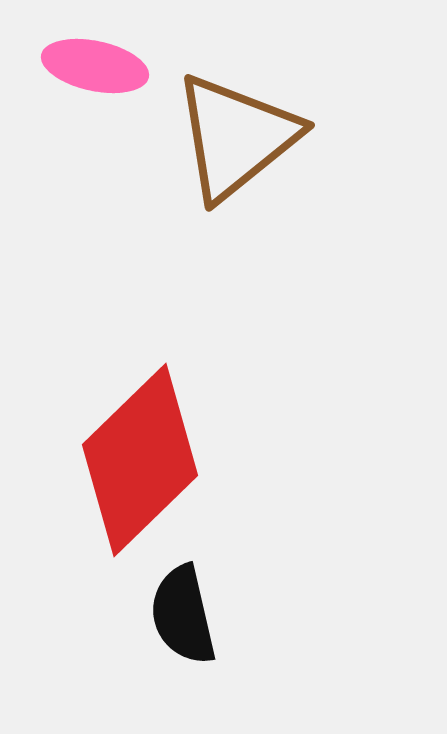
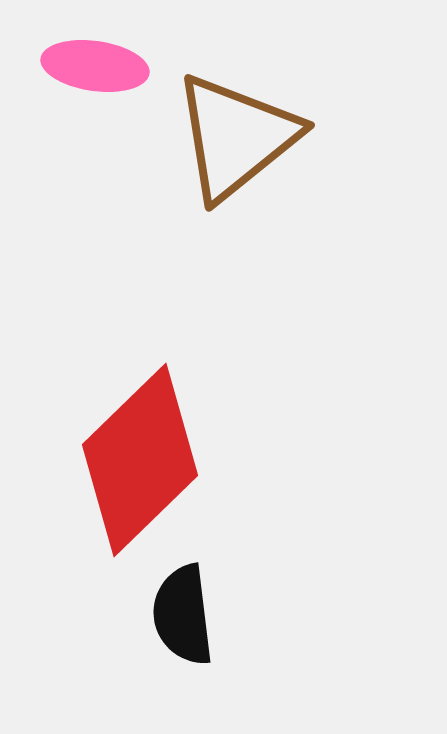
pink ellipse: rotated 4 degrees counterclockwise
black semicircle: rotated 6 degrees clockwise
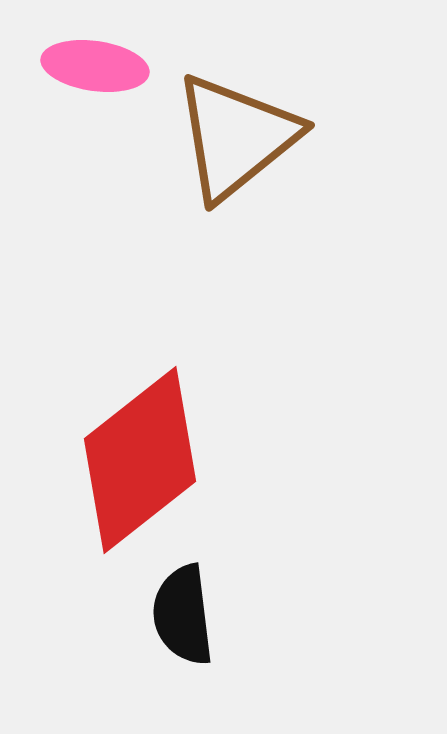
red diamond: rotated 6 degrees clockwise
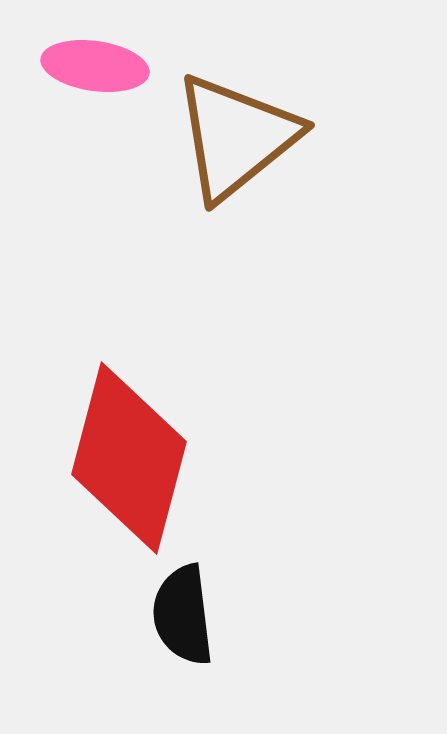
red diamond: moved 11 px left, 2 px up; rotated 37 degrees counterclockwise
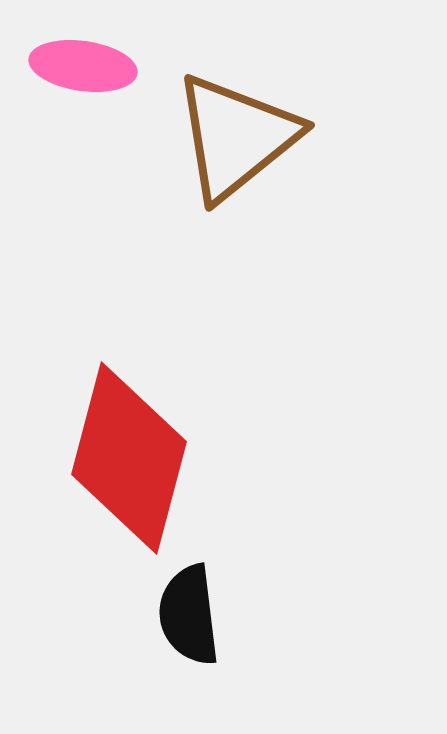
pink ellipse: moved 12 px left
black semicircle: moved 6 px right
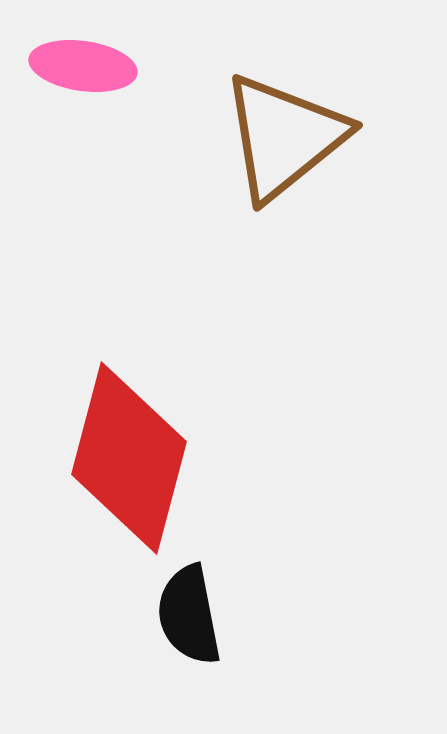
brown triangle: moved 48 px right
black semicircle: rotated 4 degrees counterclockwise
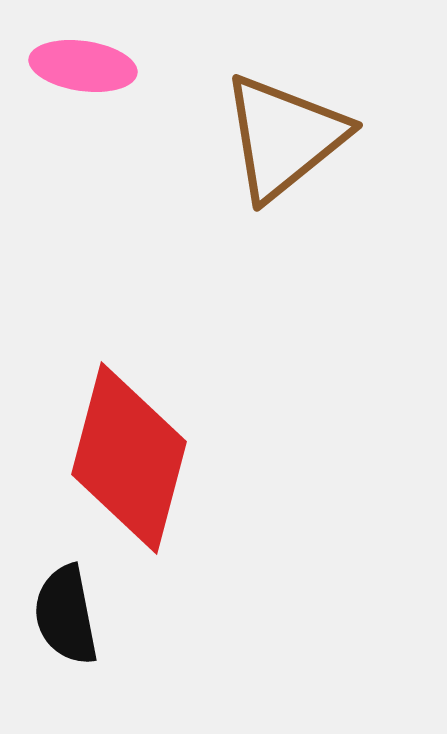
black semicircle: moved 123 px left
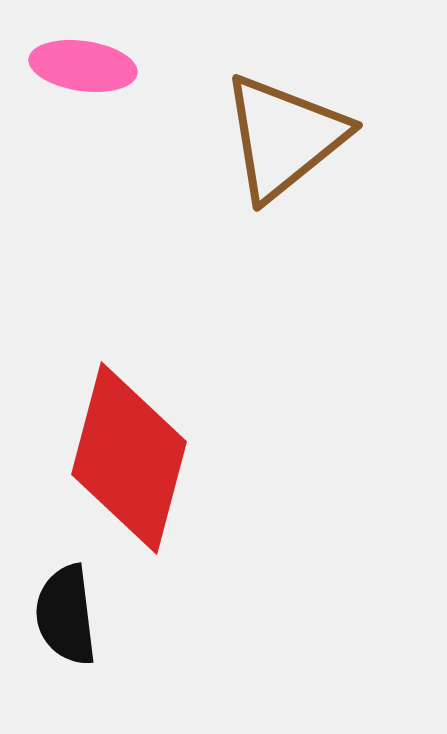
black semicircle: rotated 4 degrees clockwise
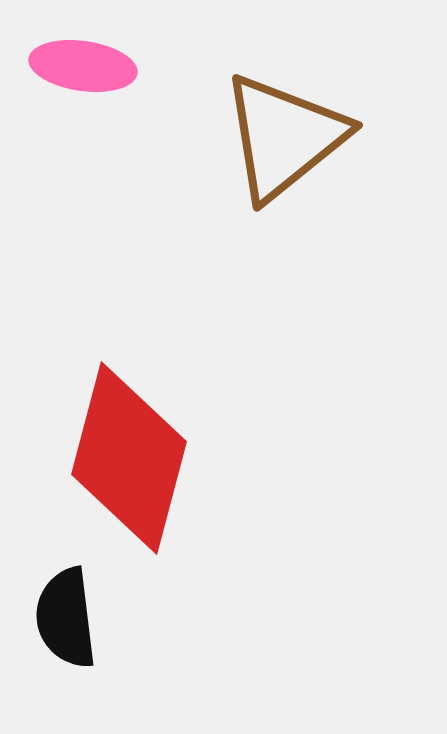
black semicircle: moved 3 px down
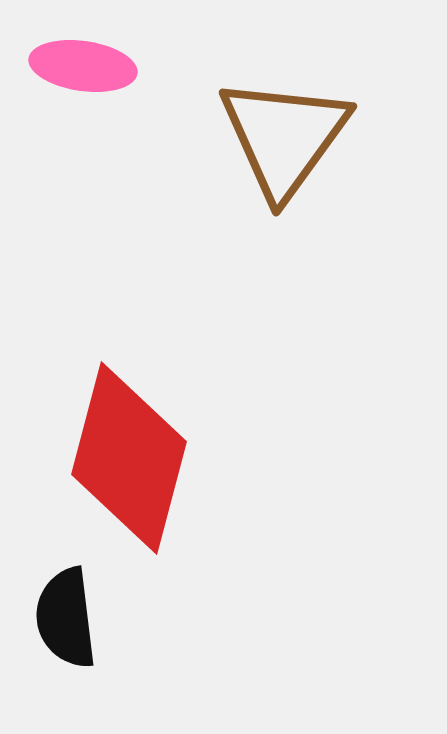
brown triangle: rotated 15 degrees counterclockwise
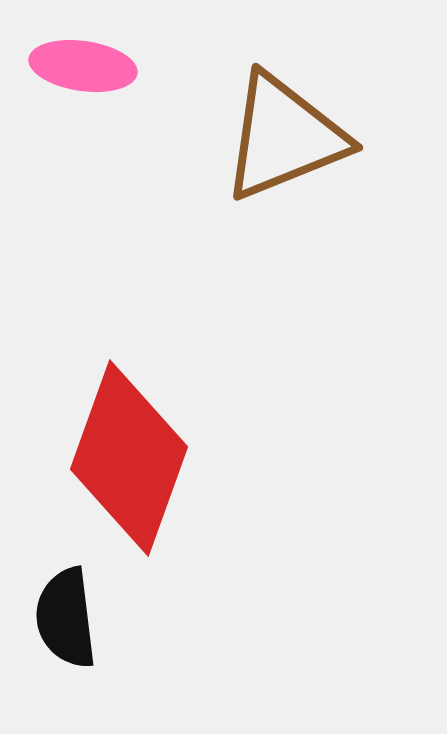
brown triangle: rotated 32 degrees clockwise
red diamond: rotated 5 degrees clockwise
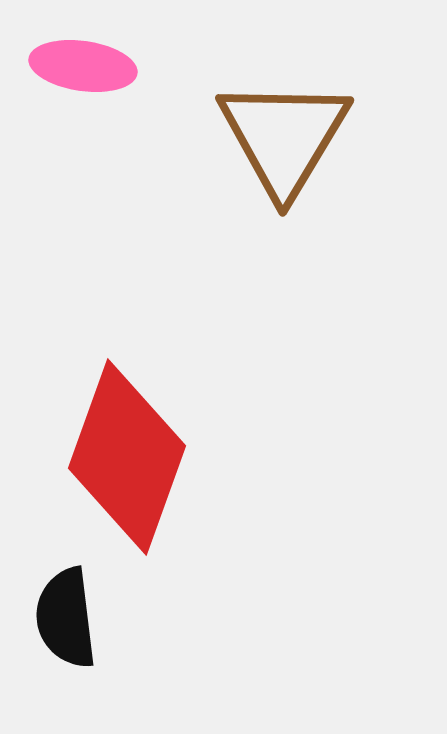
brown triangle: rotated 37 degrees counterclockwise
red diamond: moved 2 px left, 1 px up
